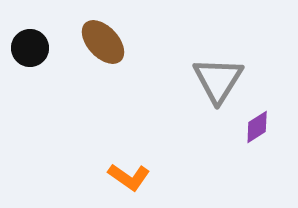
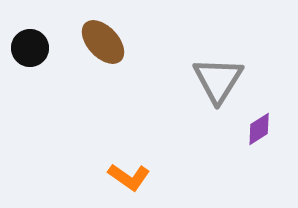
purple diamond: moved 2 px right, 2 px down
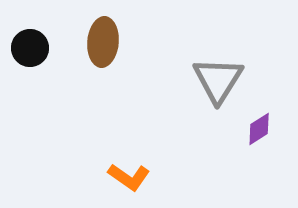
brown ellipse: rotated 48 degrees clockwise
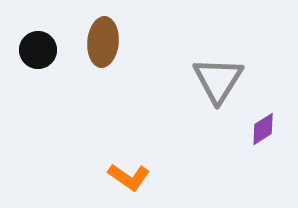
black circle: moved 8 px right, 2 px down
purple diamond: moved 4 px right
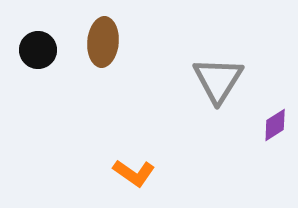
purple diamond: moved 12 px right, 4 px up
orange L-shape: moved 5 px right, 4 px up
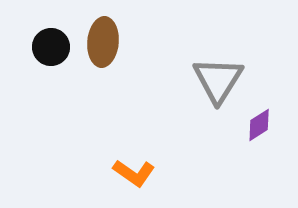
black circle: moved 13 px right, 3 px up
purple diamond: moved 16 px left
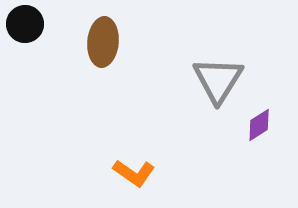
black circle: moved 26 px left, 23 px up
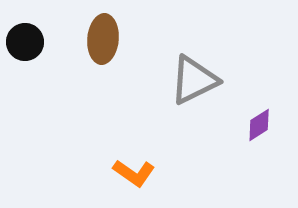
black circle: moved 18 px down
brown ellipse: moved 3 px up
gray triangle: moved 24 px left; rotated 32 degrees clockwise
